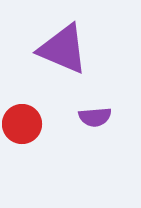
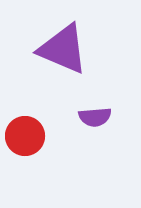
red circle: moved 3 px right, 12 px down
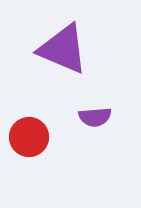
red circle: moved 4 px right, 1 px down
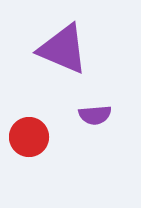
purple semicircle: moved 2 px up
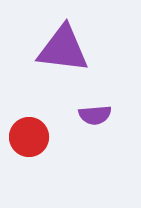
purple triangle: rotated 16 degrees counterclockwise
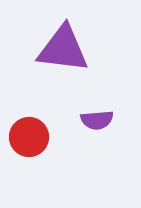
purple semicircle: moved 2 px right, 5 px down
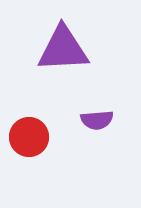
purple triangle: rotated 10 degrees counterclockwise
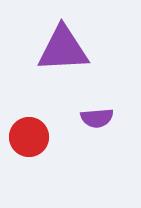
purple semicircle: moved 2 px up
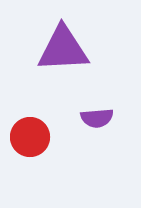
red circle: moved 1 px right
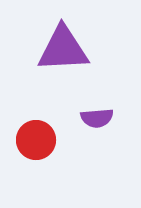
red circle: moved 6 px right, 3 px down
